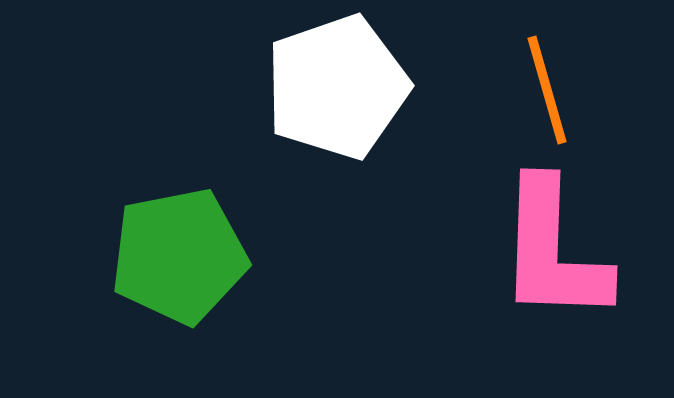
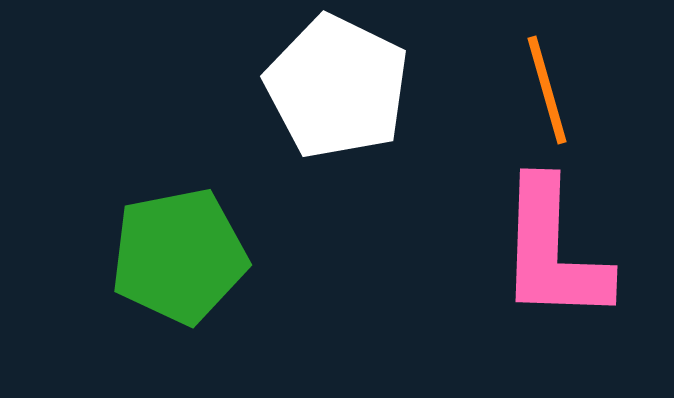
white pentagon: rotated 27 degrees counterclockwise
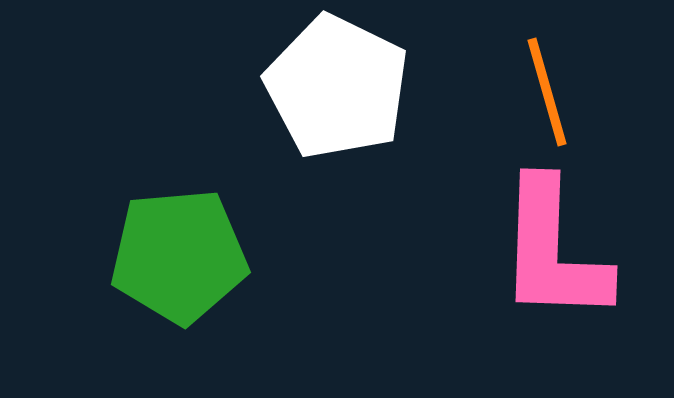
orange line: moved 2 px down
green pentagon: rotated 6 degrees clockwise
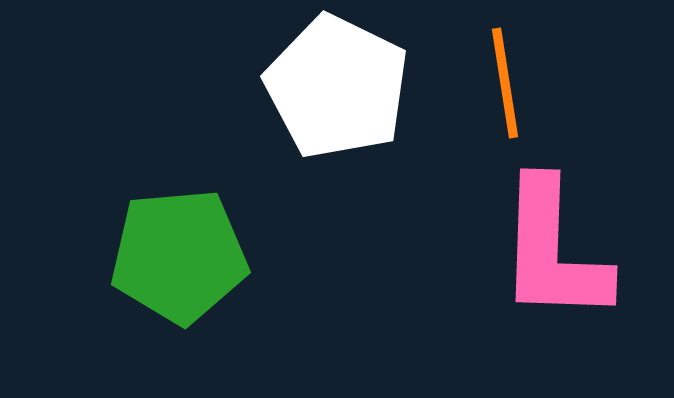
orange line: moved 42 px left, 9 px up; rotated 7 degrees clockwise
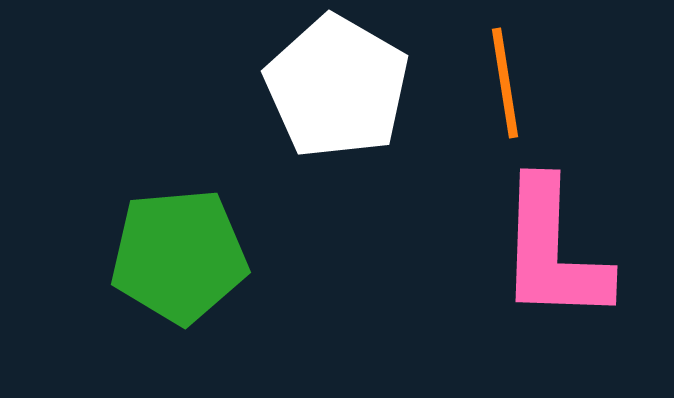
white pentagon: rotated 4 degrees clockwise
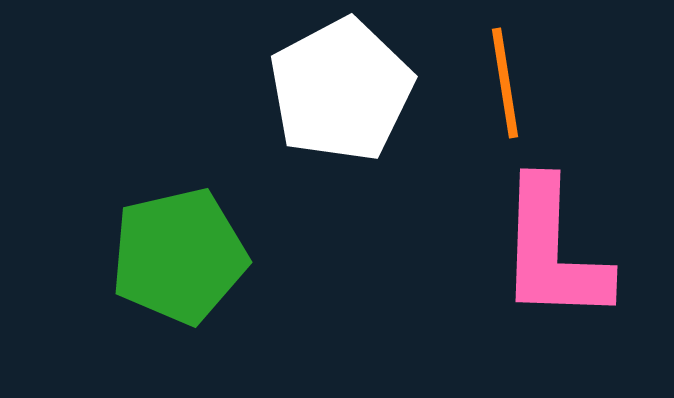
white pentagon: moved 4 px right, 3 px down; rotated 14 degrees clockwise
green pentagon: rotated 8 degrees counterclockwise
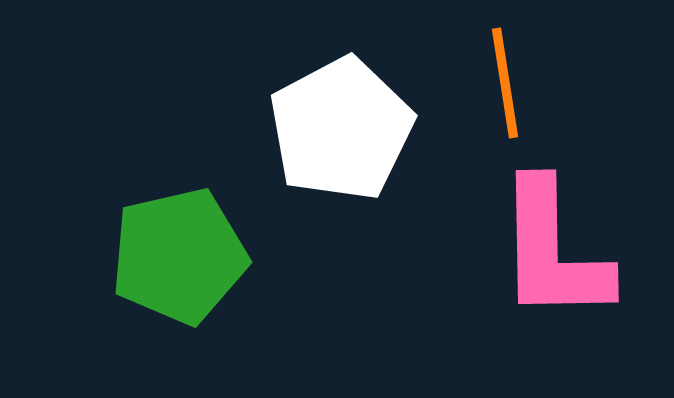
white pentagon: moved 39 px down
pink L-shape: rotated 3 degrees counterclockwise
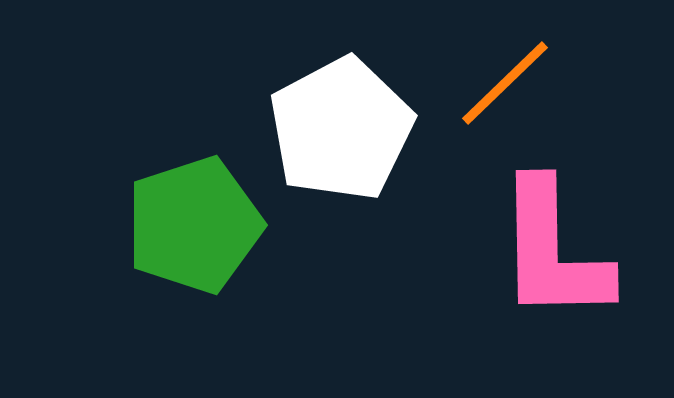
orange line: rotated 55 degrees clockwise
green pentagon: moved 15 px right, 31 px up; rotated 5 degrees counterclockwise
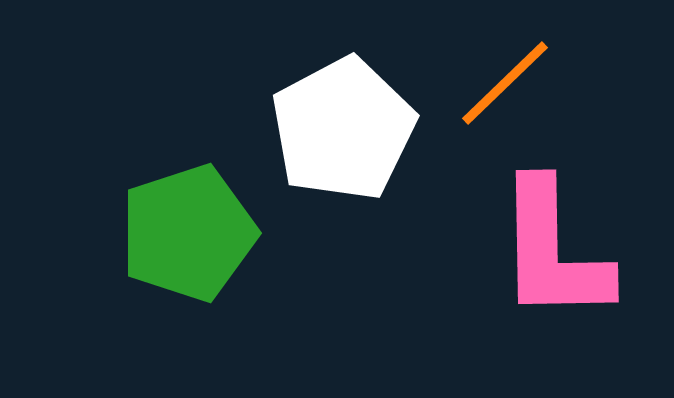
white pentagon: moved 2 px right
green pentagon: moved 6 px left, 8 px down
